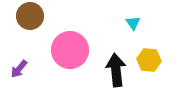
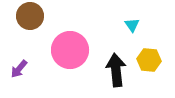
cyan triangle: moved 1 px left, 2 px down
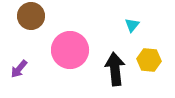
brown circle: moved 1 px right
cyan triangle: rotated 14 degrees clockwise
black arrow: moved 1 px left, 1 px up
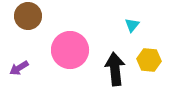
brown circle: moved 3 px left
purple arrow: moved 1 px up; rotated 18 degrees clockwise
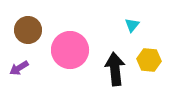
brown circle: moved 14 px down
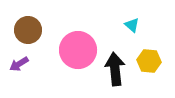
cyan triangle: rotated 28 degrees counterclockwise
pink circle: moved 8 px right
yellow hexagon: moved 1 px down
purple arrow: moved 4 px up
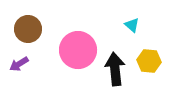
brown circle: moved 1 px up
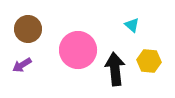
purple arrow: moved 3 px right, 1 px down
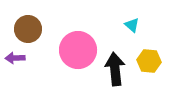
purple arrow: moved 7 px left, 7 px up; rotated 30 degrees clockwise
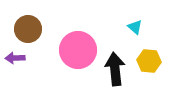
cyan triangle: moved 3 px right, 2 px down
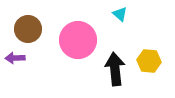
cyan triangle: moved 15 px left, 13 px up
pink circle: moved 10 px up
